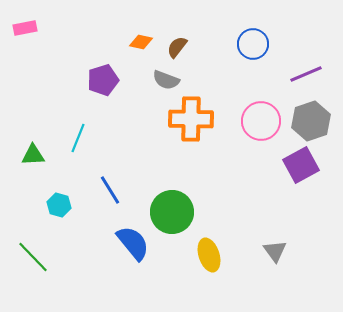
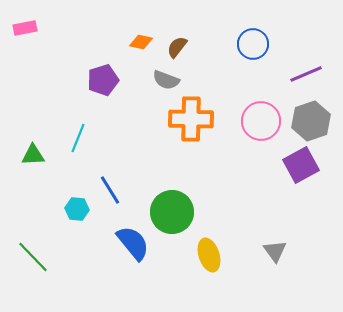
cyan hexagon: moved 18 px right, 4 px down; rotated 10 degrees counterclockwise
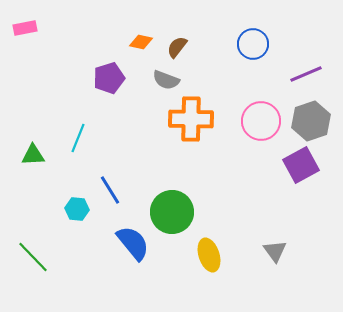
purple pentagon: moved 6 px right, 2 px up
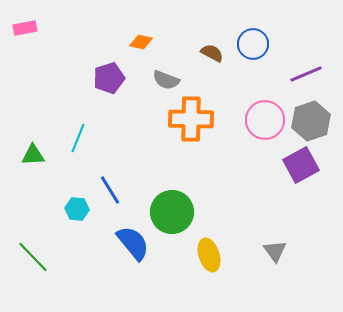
brown semicircle: moved 35 px right, 6 px down; rotated 80 degrees clockwise
pink circle: moved 4 px right, 1 px up
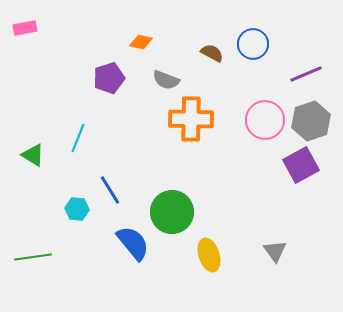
green triangle: rotated 35 degrees clockwise
green line: rotated 54 degrees counterclockwise
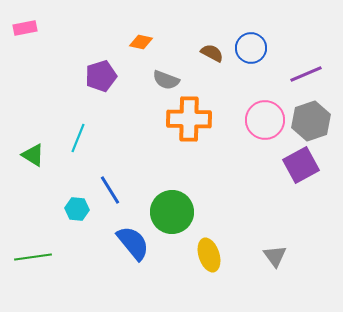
blue circle: moved 2 px left, 4 px down
purple pentagon: moved 8 px left, 2 px up
orange cross: moved 2 px left
gray triangle: moved 5 px down
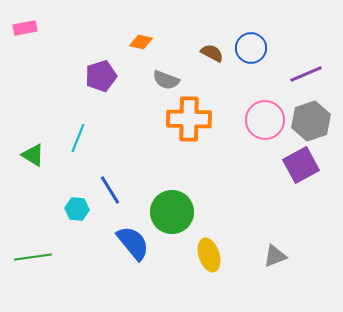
gray triangle: rotated 45 degrees clockwise
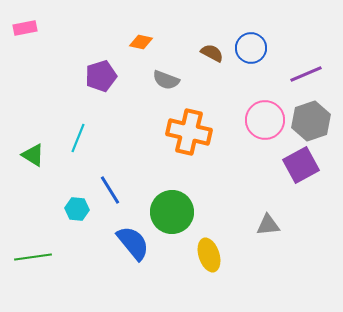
orange cross: moved 13 px down; rotated 12 degrees clockwise
gray triangle: moved 7 px left, 31 px up; rotated 15 degrees clockwise
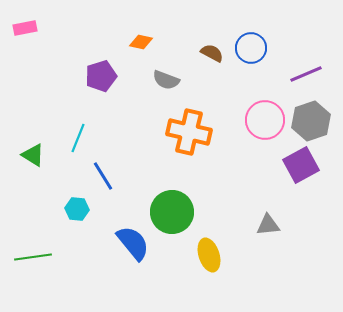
blue line: moved 7 px left, 14 px up
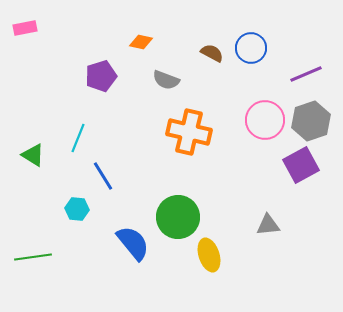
green circle: moved 6 px right, 5 px down
